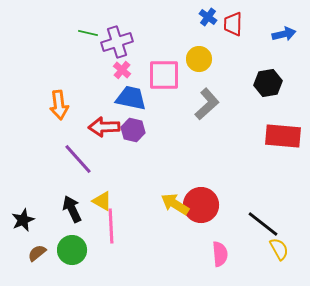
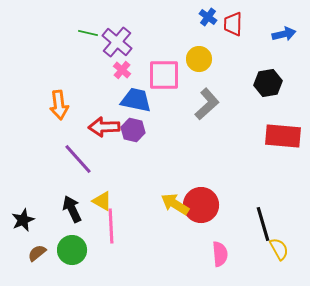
purple cross: rotated 32 degrees counterclockwise
blue trapezoid: moved 5 px right, 2 px down
black line: rotated 36 degrees clockwise
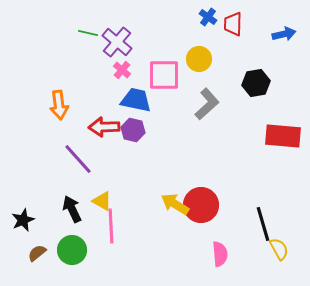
black hexagon: moved 12 px left
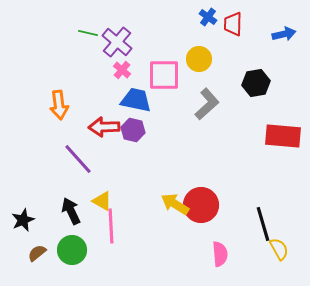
black arrow: moved 1 px left, 2 px down
